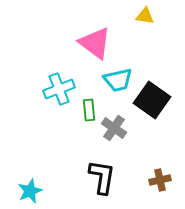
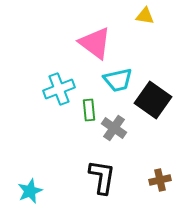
black square: moved 1 px right
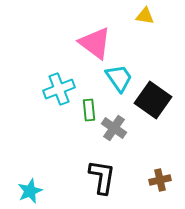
cyan trapezoid: moved 1 px right, 2 px up; rotated 112 degrees counterclockwise
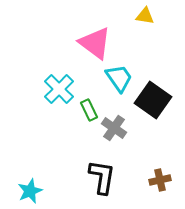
cyan cross: rotated 24 degrees counterclockwise
green rectangle: rotated 20 degrees counterclockwise
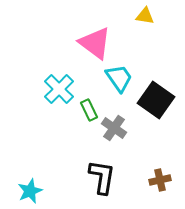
black square: moved 3 px right
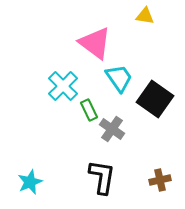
cyan cross: moved 4 px right, 3 px up
black square: moved 1 px left, 1 px up
gray cross: moved 2 px left, 1 px down
cyan star: moved 9 px up
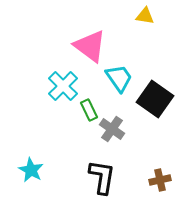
pink triangle: moved 5 px left, 3 px down
cyan star: moved 1 px right, 12 px up; rotated 20 degrees counterclockwise
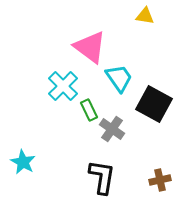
pink triangle: moved 1 px down
black square: moved 1 px left, 5 px down; rotated 6 degrees counterclockwise
cyan star: moved 8 px left, 8 px up
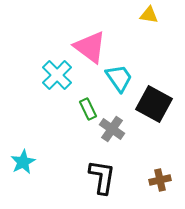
yellow triangle: moved 4 px right, 1 px up
cyan cross: moved 6 px left, 11 px up
green rectangle: moved 1 px left, 1 px up
cyan star: rotated 15 degrees clockwise
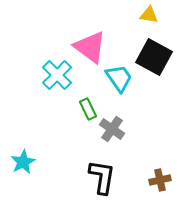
black square: moved 47 px up
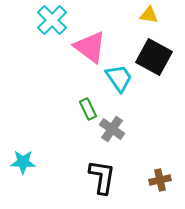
cyan cross: moved 5 px left, 55 px up
cyan star: rotated 30 degrees clockwise
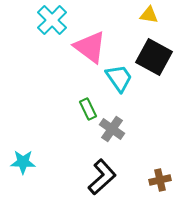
black L-shape: rotated 39 degrees clockwise
